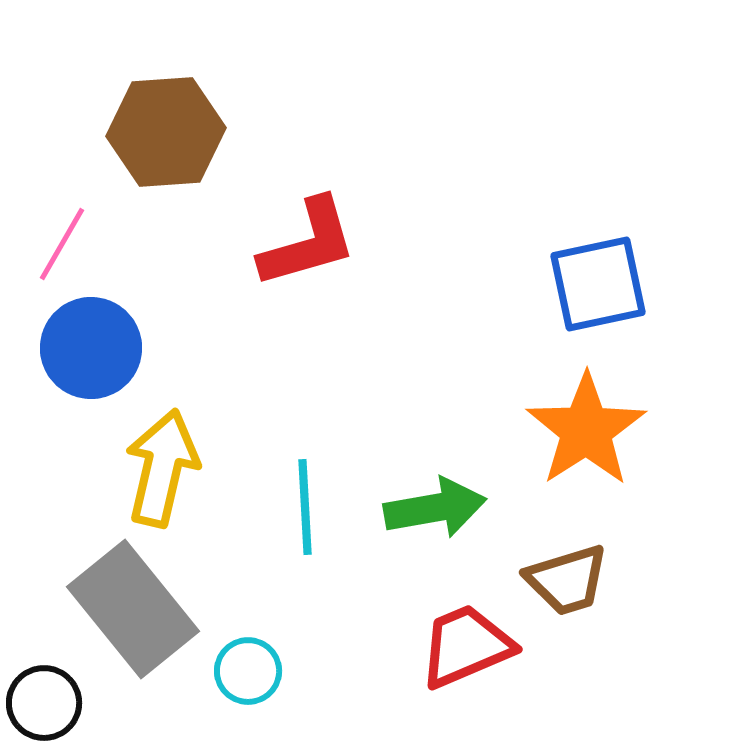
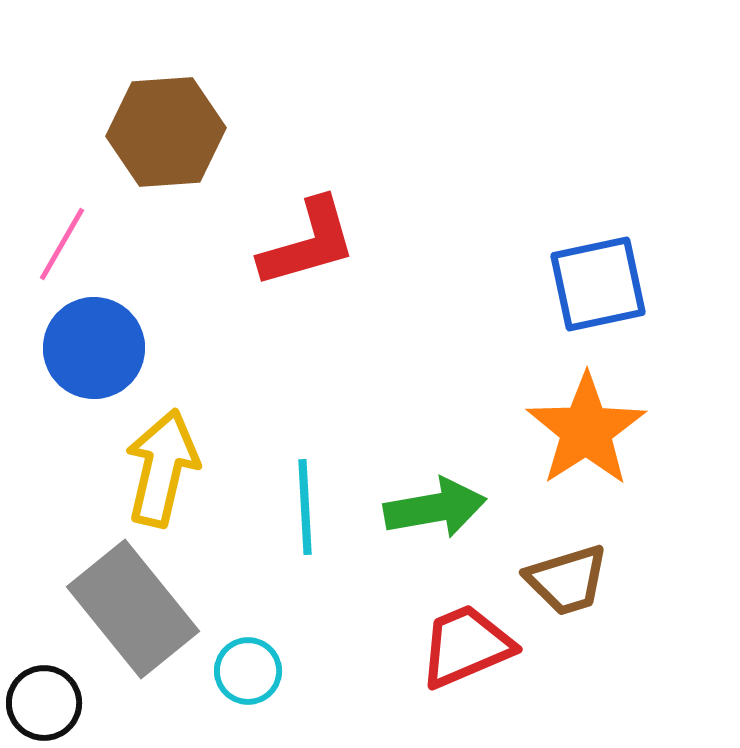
blue circle: moved 3 px right
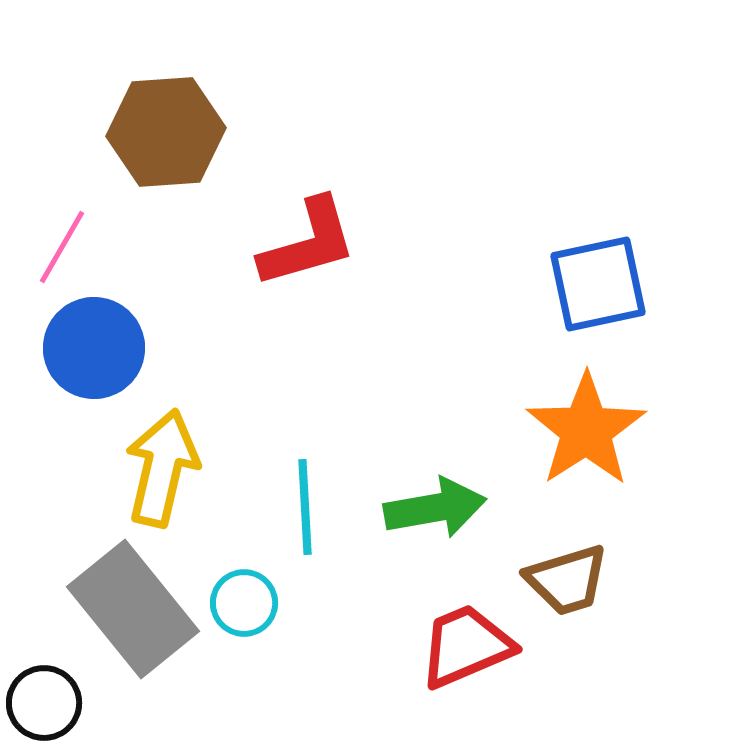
pink line: moved 3 px down
cyan circle: moved 4 px left, 68 px up
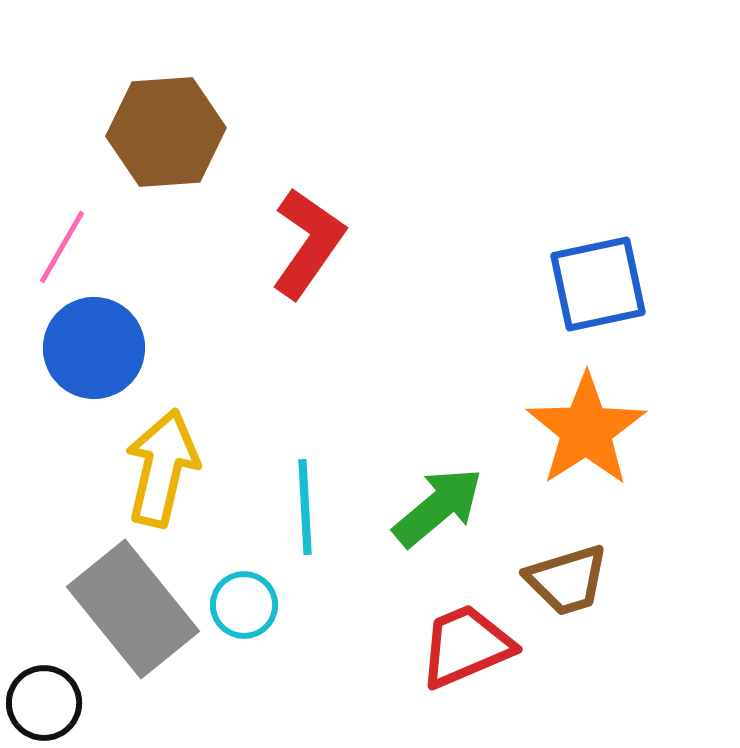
red L-shape: rotated 39 degrees counterclockwise
green arrow: moved 3 px right, 1 px up; rotated 30 degrees counterclockwise
cyan circle: moved 2 px down
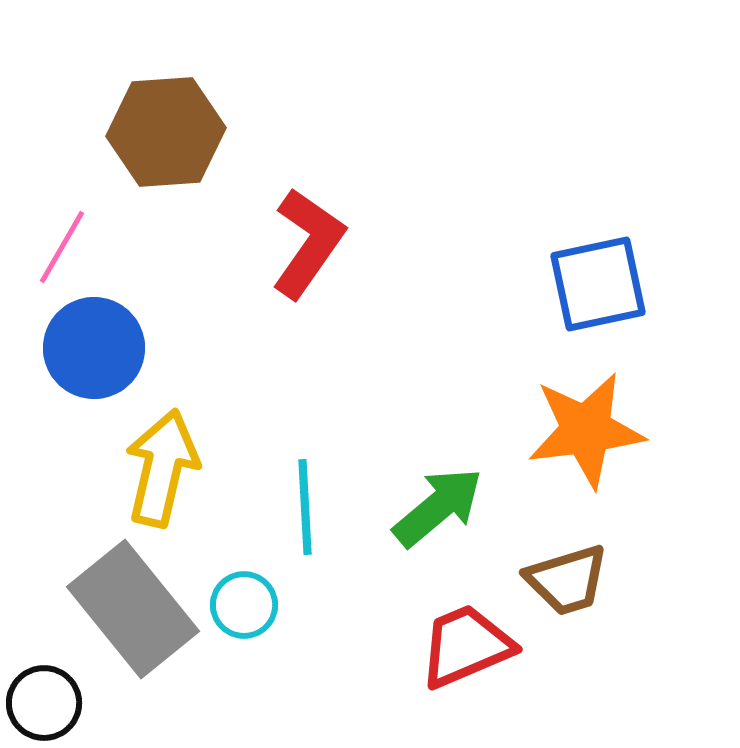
orange star: rotated 26 degrees clockwise
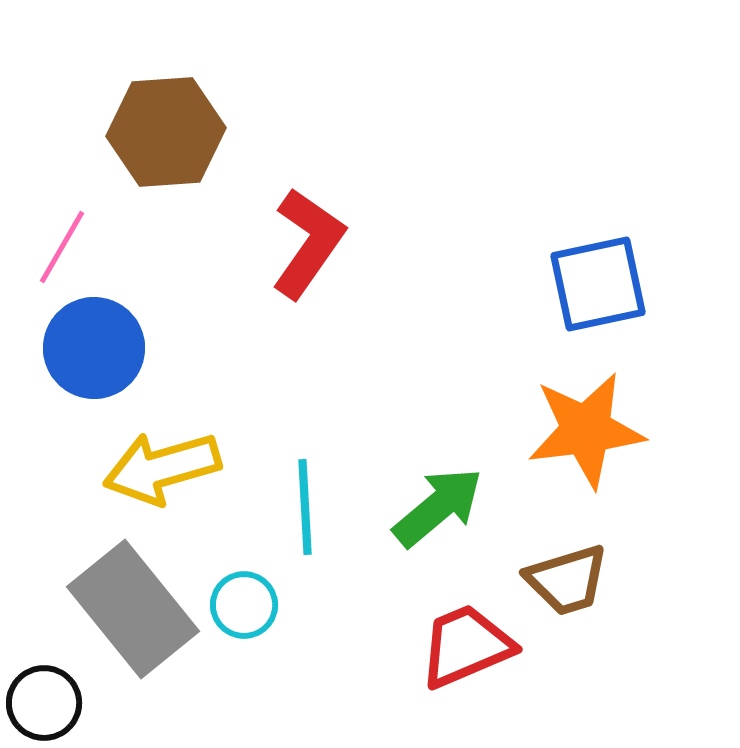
yellow arrow: rotated 119 degrees counterclockwise
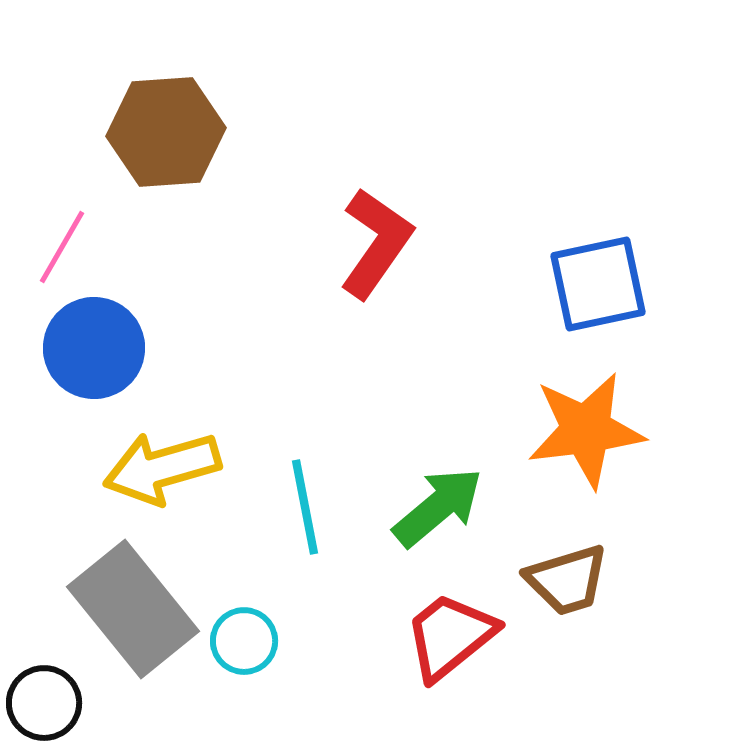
red L-shape: moved 68 px right
cyan line: rotated 8 degrees counterclockwise
cyan circle: moved 36 px down
red trapezoid: moved 16 px left, 10 px up; rotated 16 degrees counterclockwise
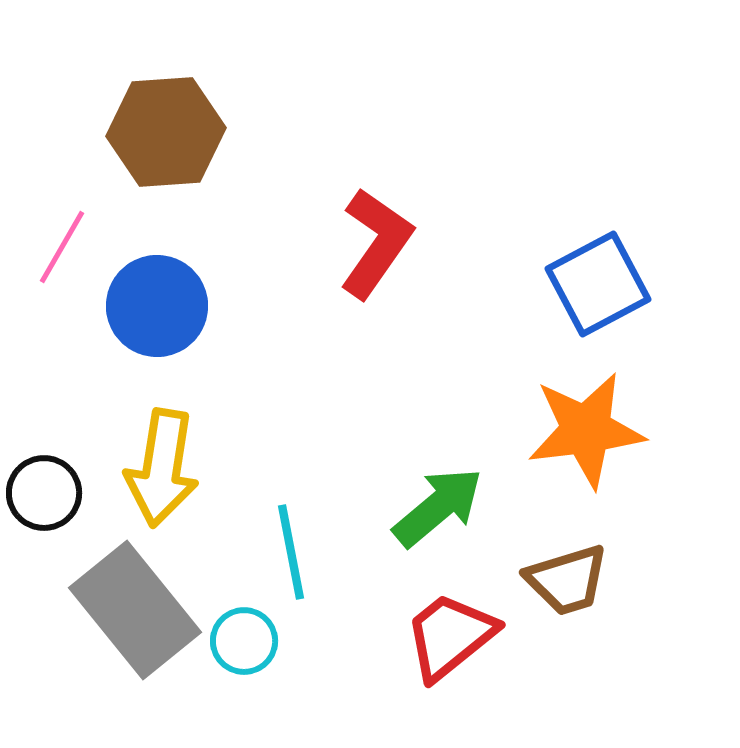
blue square: rotated 16 degrees counterclockwise
blue circle: moved 63 px right, 42 px up
yellow arrow: rotated 65 degrees counterclockwise
cyan line: moved 14 px left, 45 px down
gray rectangle: moved 2 px right, 1 px down
black circle: moved 210 px up
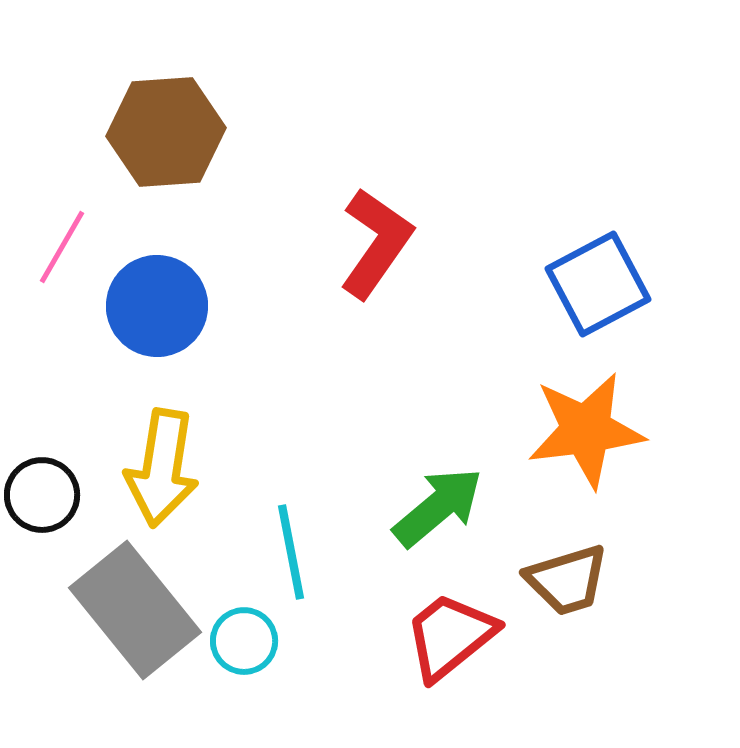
black circle: moved 2 px left, 2 px down
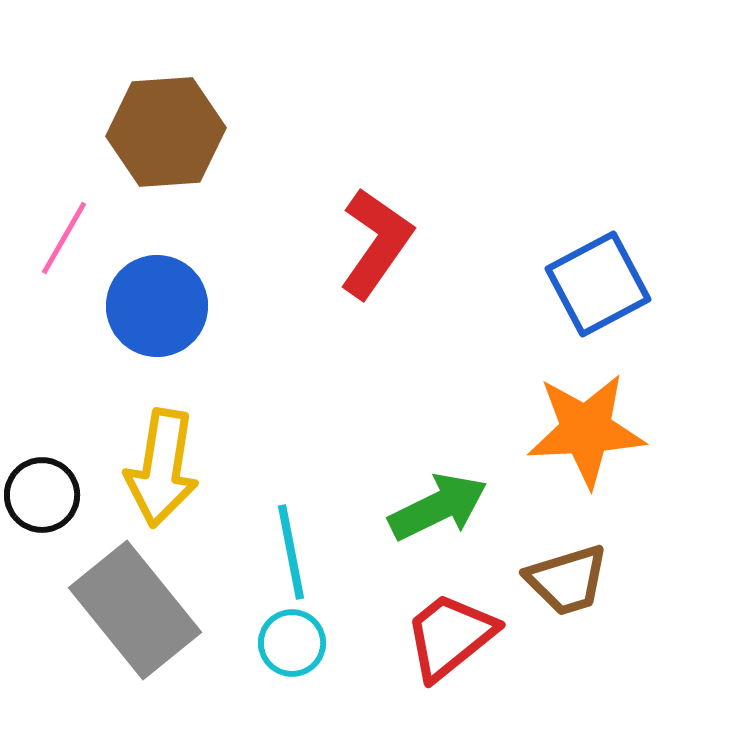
pink line: moved 2 px right, 9 px up
orange star: rotated 4 degrees clockwise
green arrow: rotated 14 degrees clockwise
cyan circle: moved 48 px right, 2 px down
